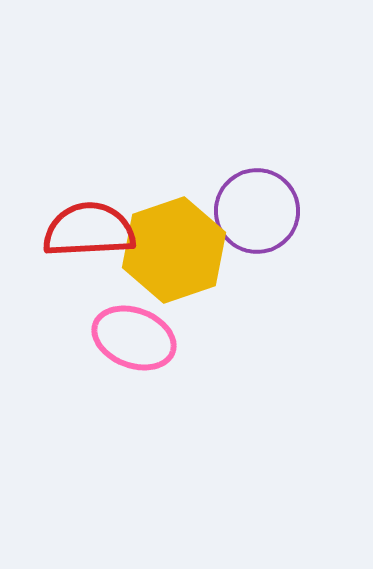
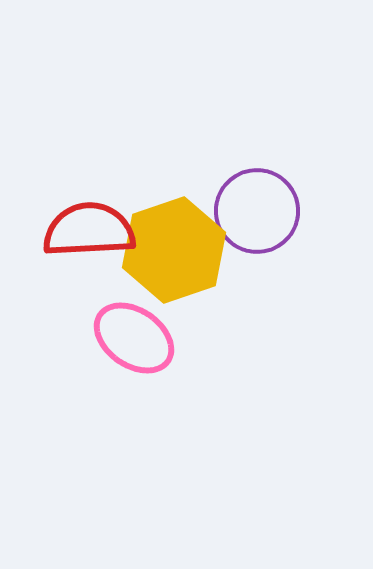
pink ellipse: rotated 14 degrees clockwise
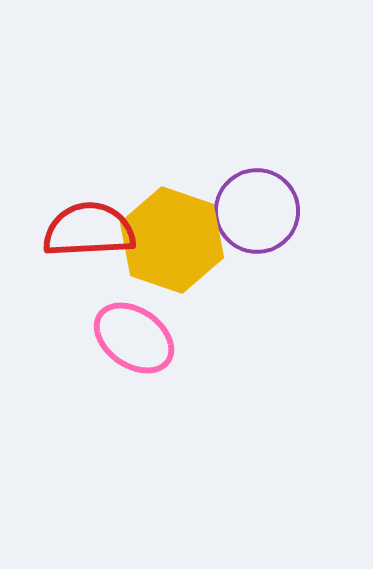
yellow hexagon: moved 2 px left, 10 px up; rotated 22 degrees counterclockwise
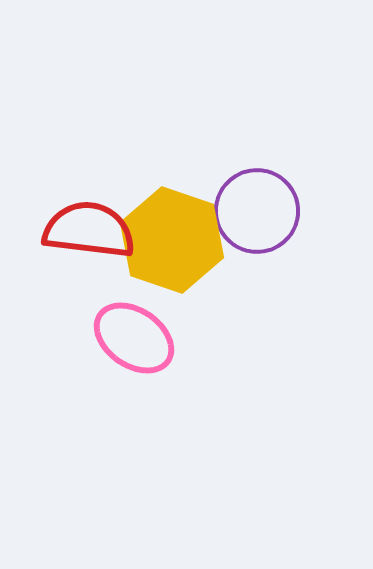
red semicircle: rotated 10 degrees clockwise
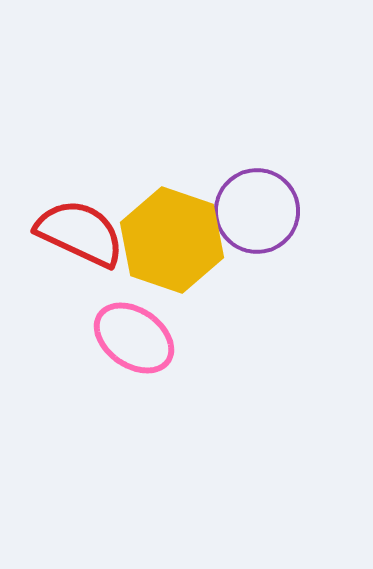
red semicircle: moved 9 px left, 3 px down; rotated 18 degrees clockwise
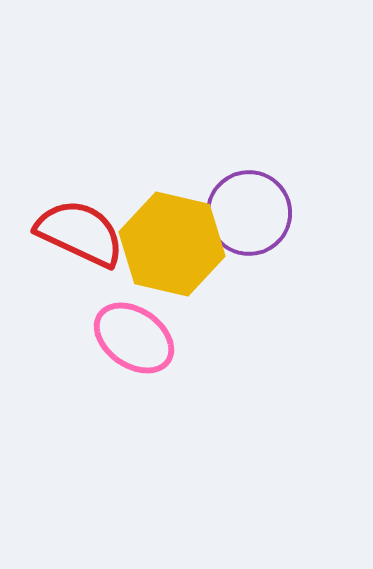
purple circle: moved 8 px left, 2 px down
yellow hexagon: moved 4 px down; rotated 6 degrees counterclockwise
